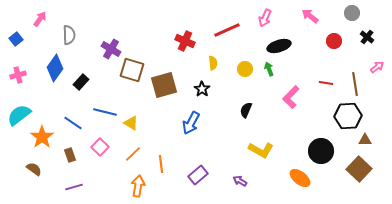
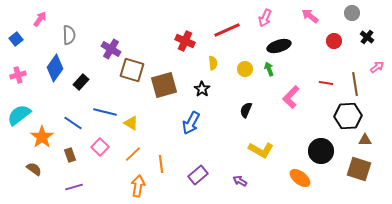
brown square at (359, 169): rotated 25 degrees counterclockwise
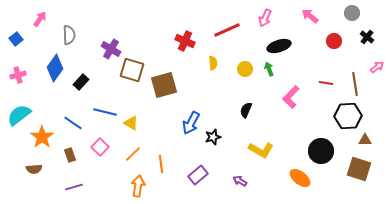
black star at (202, 89): moved 11 px right, 48 px down; rotated 21 degrees clockwise
brown semicircle at (34, 169): rotated 140 degrees clockwise
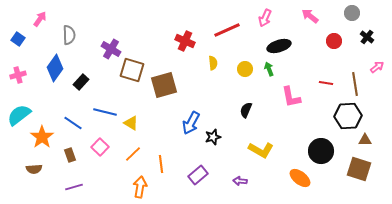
blue square at (16, 39): moved 2 px right; rotated 16 degrees counterclockwise
pink L-shape at (291, 97): rotated 55 degrees counterclockwise
purple arrow at (240, 181): rotated 24 degrees counterclockwise
orange arrow at (138, 186): moved 2 px right, 1 px down
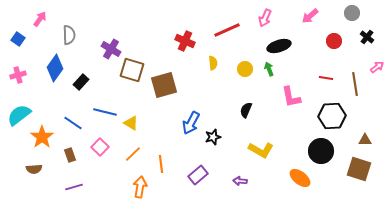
pink arrow at (310, 16): rotated 78 degrees counterclockwise
red line at (326, 83): moved 5 px up
black hexagon at (348, 116): moved 16 px left
